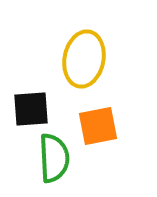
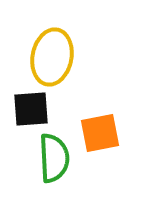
yellow ellipse: moved 32 px left, 2 px up
orange square: moved 2 px right, 7 px down
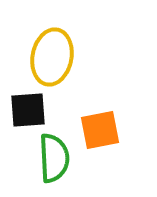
black square: moved 3 px left, 1 px down
orange square: moved 3 px up
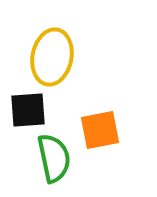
green semicircle: rotated 9 degrees counterclockwise
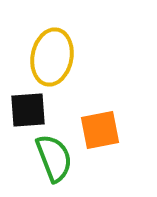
green semicircle: rotated 9 degrees counterclockwise
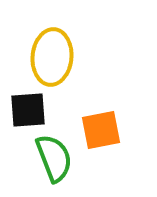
yellow ellipse: rotated 6 degrees counterclockwise
orange square: moved 1 px right
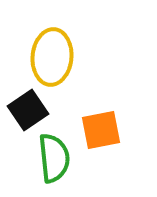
black square: rotated 30 degrees counterclockwise
green semicircle: rotated 15 degrees clockwise
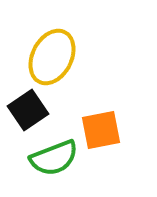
yellow ellipse: rotated 22 degrees clockwise
green semicircle: rotated 75 degrees clockwise
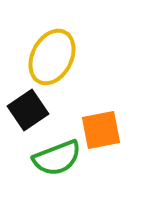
green semicircle: moved 3 px right
